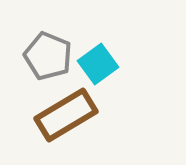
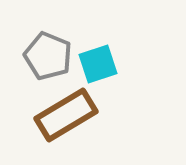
cyan square: rotated 18 degrees clockwise
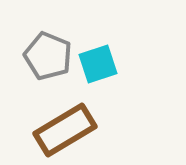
brown rectangle: moved 1 px left, 15 px down
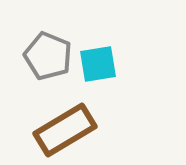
cyan square: rotated 9 degrees clockwise
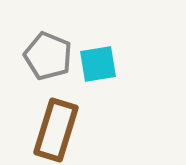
brown rectangle: moved 9 px left; rotated 42 degrees counterclockwise
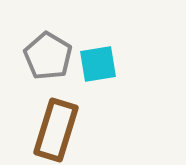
gray pentagon: rotated 9 degrees clockwise
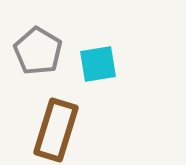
gray pentagon: moved 10 px left, 5 px up
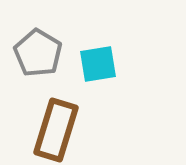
gray pentagon: moved 2 px down
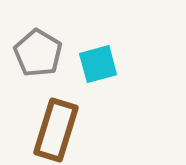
cyan square: rotated 6 degrees counterclockwise
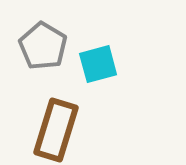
gray pentagon: moved 5 px right, 7 px up
